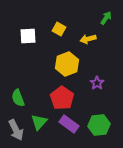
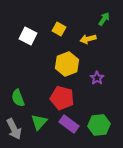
green arrow: moved 2 px left, 1 px down
white square: rotated 30 degrees clockwise
purple star: moved 5 px up
red pentagon: rotated 20 degrees counterclockwise
gray arrow: moved 2 px left, 1 px up
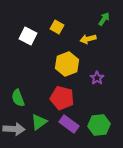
yellow square: moved 2 px left, 2 px up
green triangle: rotated 12 degrees clockwise
gray arrow: rotated 60 degrees counterclockwise
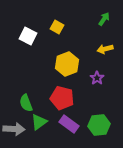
yellow arrow: moved 17 px right, 10 px down
green semicircle: moved 8 px right, 5 px down
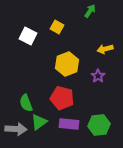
green arrow: moved 14 px left, 8 px up
purple star: moved 1 px right, 2 px up
purple rectangle: rotated 30 degrees counterclockwise
gray arrow: moved 2 px right
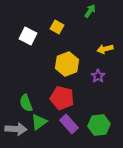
purple rectangle: rotated 42 degrees clockwise
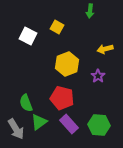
green arrow: rotated 152 degrees clockwise
green hexagon: rotated 10 degrees clockwise
gray arrow: rotated 55 degrees clockwise
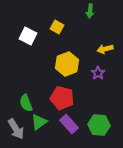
purple star: moved 3 px up
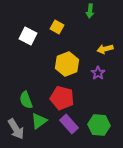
green semicircle: moved 3 px up
green triangle: moved 1 px up
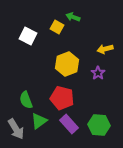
green arrow: moved 17 px left, 6 px down; rotated 104 degrees clockwise
